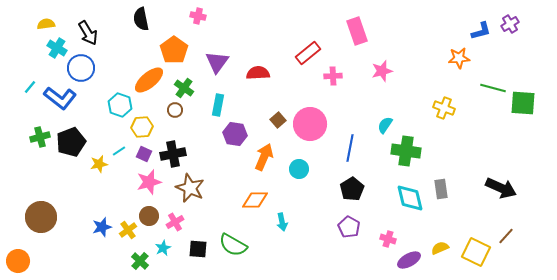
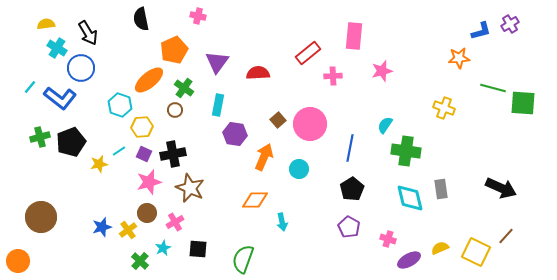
pink rectangle at (357, 31): moved 3 px left, 5 px down; rotated 24 degrees clockwise
orange pentagon at (174, 50): rotated 12 degrees clockwise
brown circle at (149, 216): moved 2 px left, 3 px up
green semicircle at (233, 245): moved 10 px right, 14 px down; rotated 80 degrees clockwise
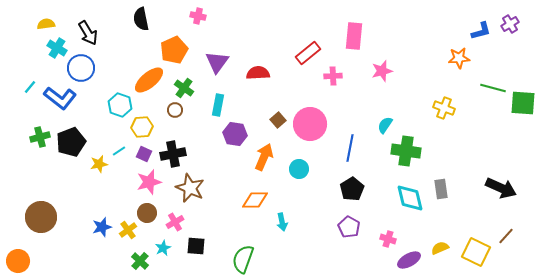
black square at (198, 249): moved 2 px left, 3 px up
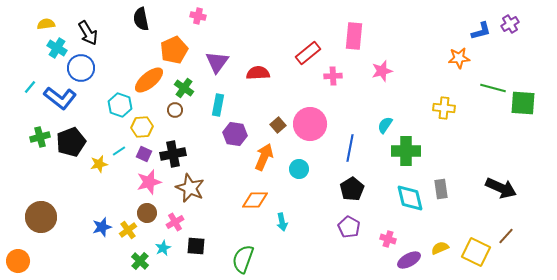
yellow cross at (444, 108): rotated 15 degrees counterclockwise
brown square at (278, 120): moved 5 px down
green cross at (406, 151): rotated 8 degrees counterclockwise
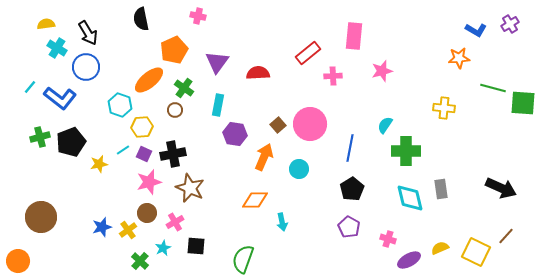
blue L-shape at (481, 31): moved 5 px left, 1 px up; rotated 45 degrees clockwise
blue circle at (81, 68): moved 5 px right, 1 px up
cyan line at (119, 151): moved 4 px right, 1 px up
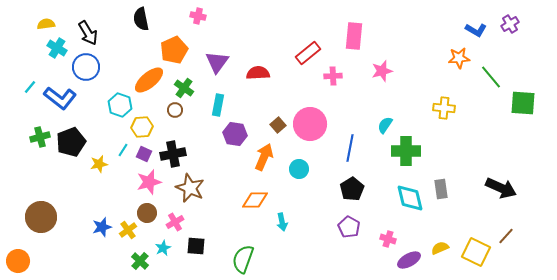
green line at (493, 88): moved 2 px left, 11 px up; rotated 35 degrees clockwise
cyan line at (123, 150): rotated 24 degrees counterclockwise
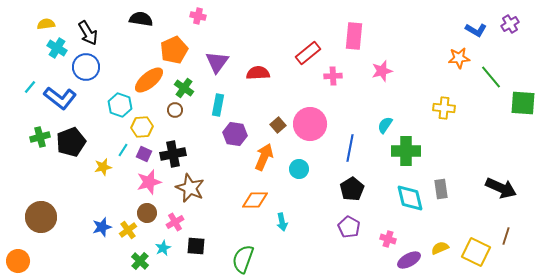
black semicircle at (141, 19): rotated 110 degrees clockwise
yellow star at (99, 164): moved 4 px right, 3 px down
brown line at (506, 236): rotated 24 degrees counterclockwise
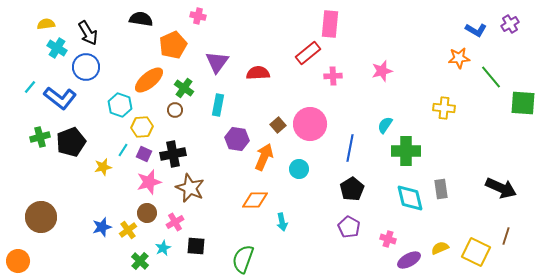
pink rectangle at (354, 36): moved 24 px left, 12 px up
orange pentagon at (174, 50): moved 1 px left, 5 px up
purple hexagon at (235, 134): moved 2 px right, 5 px down
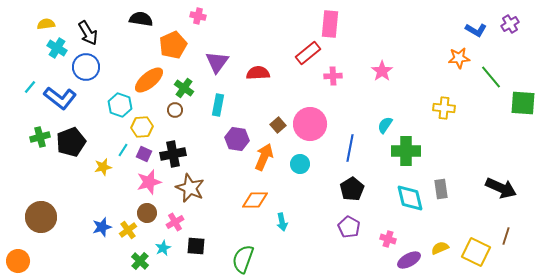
pink star at (382, 71): rotated 20 degrees counterclockwise
cyan circle at (299, 169): moved 1 px right, 5 px up
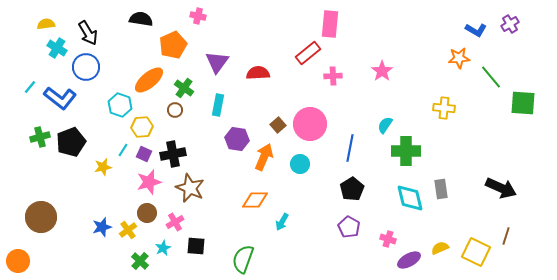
cyan arrow at (282, 222): rotated 42 degrees clockwise
